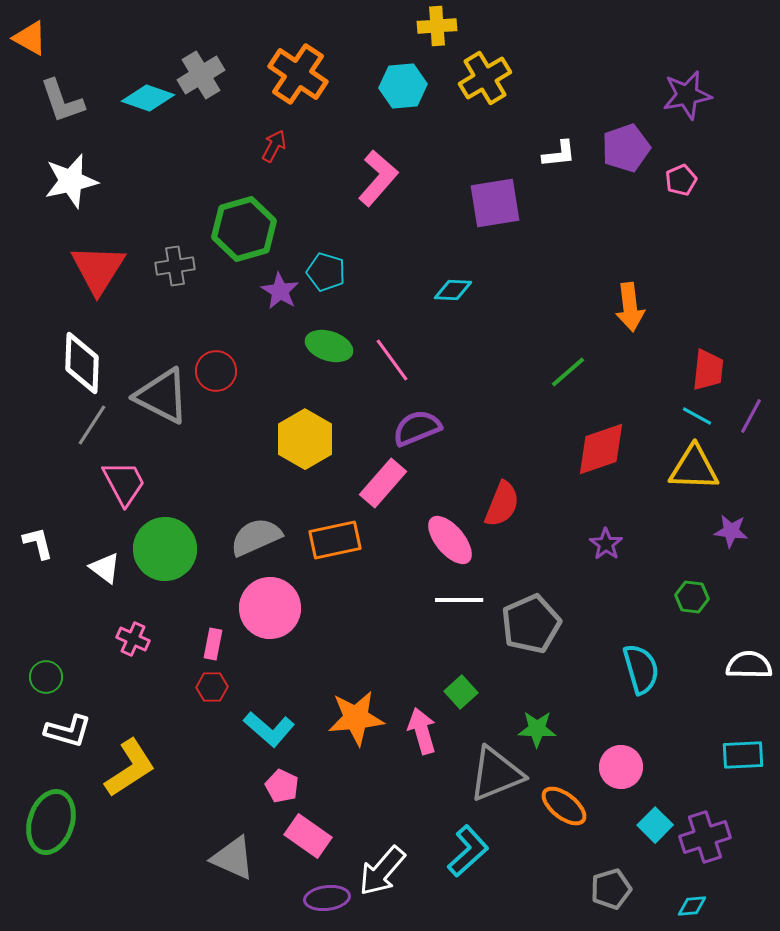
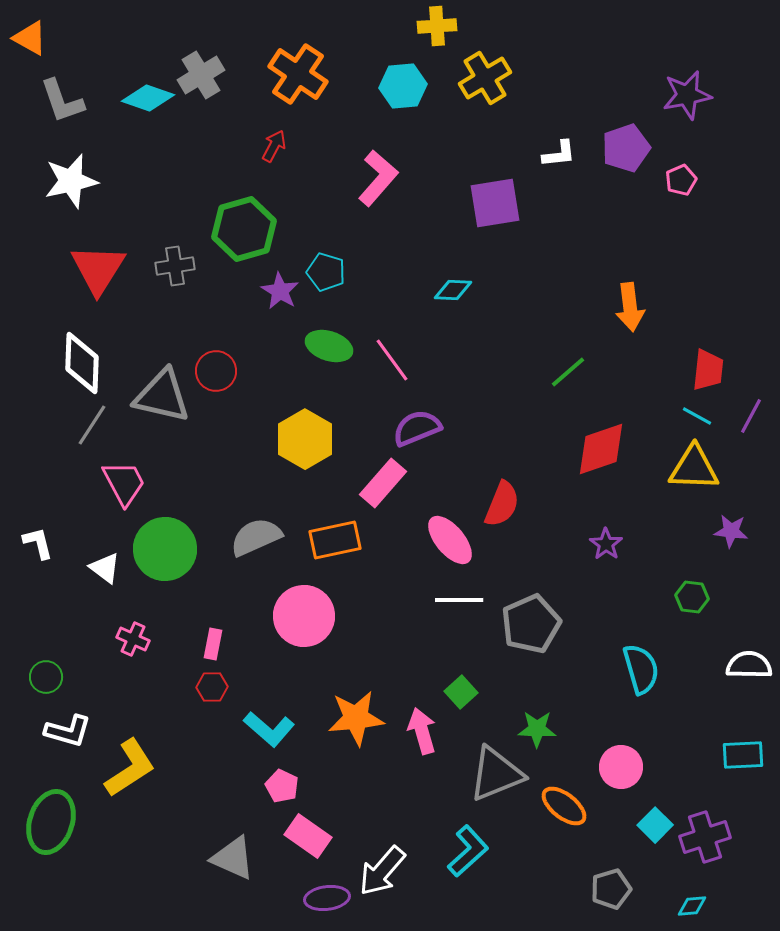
gray triangle at (162, 396): rotated 14 degrees counterclockwise
pink circle at (270, 608): moved 34 px right, 8 px down
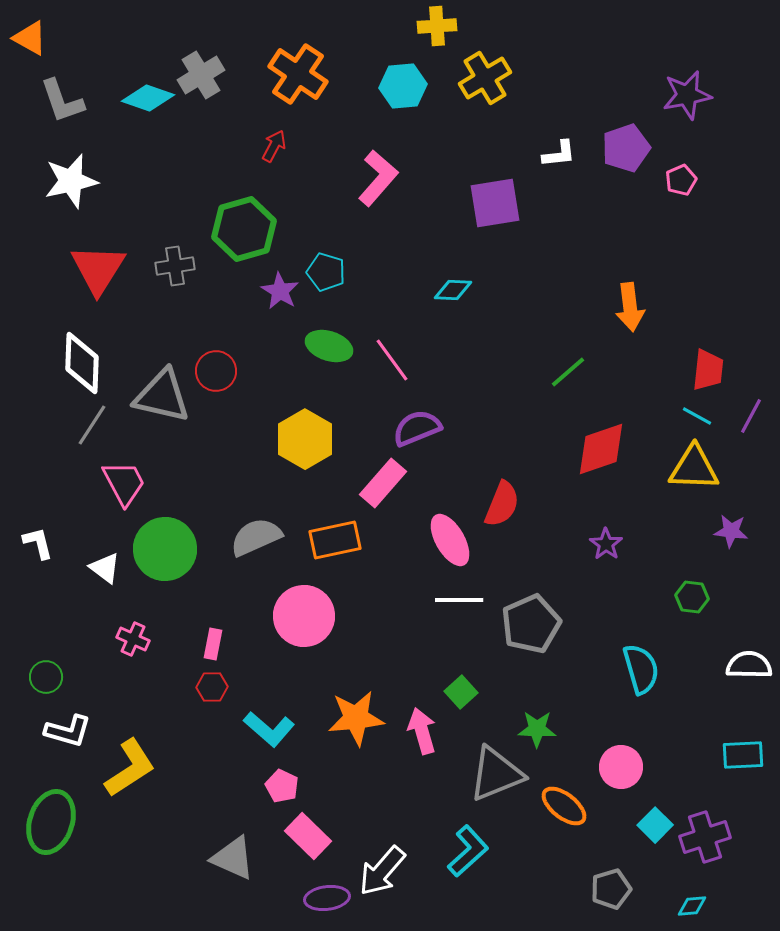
pink ellipse at (450, 540): rotated 10 degrees clockwise
pink rectangle at (308, 836): rotated 9 degrees clockwise
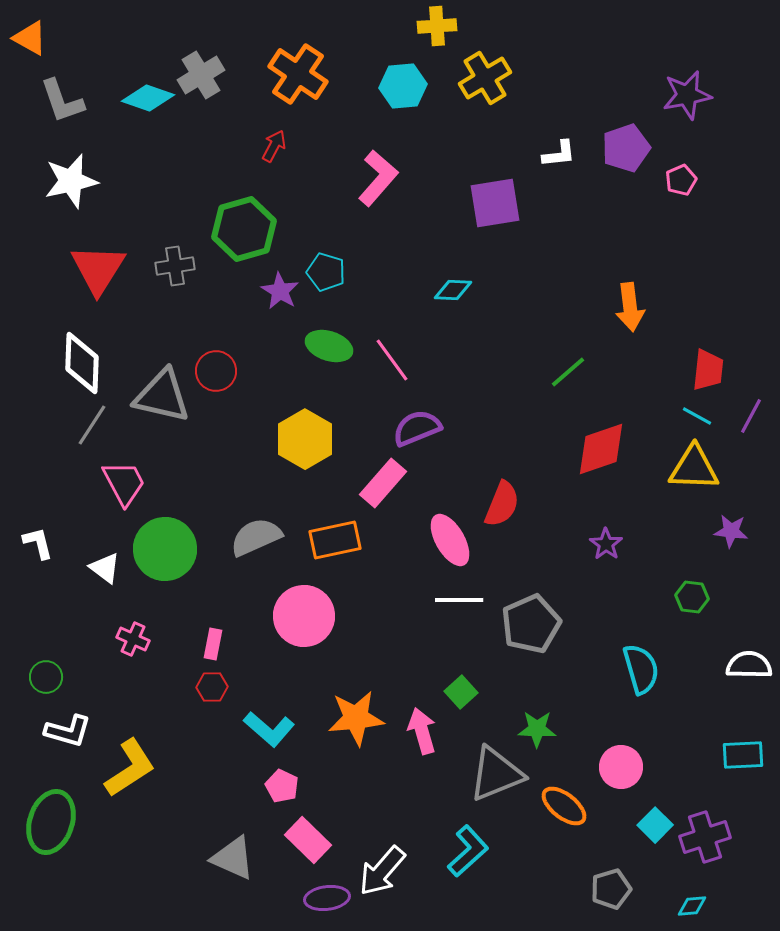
pink rectangle at (308, 836): moved 4 px down
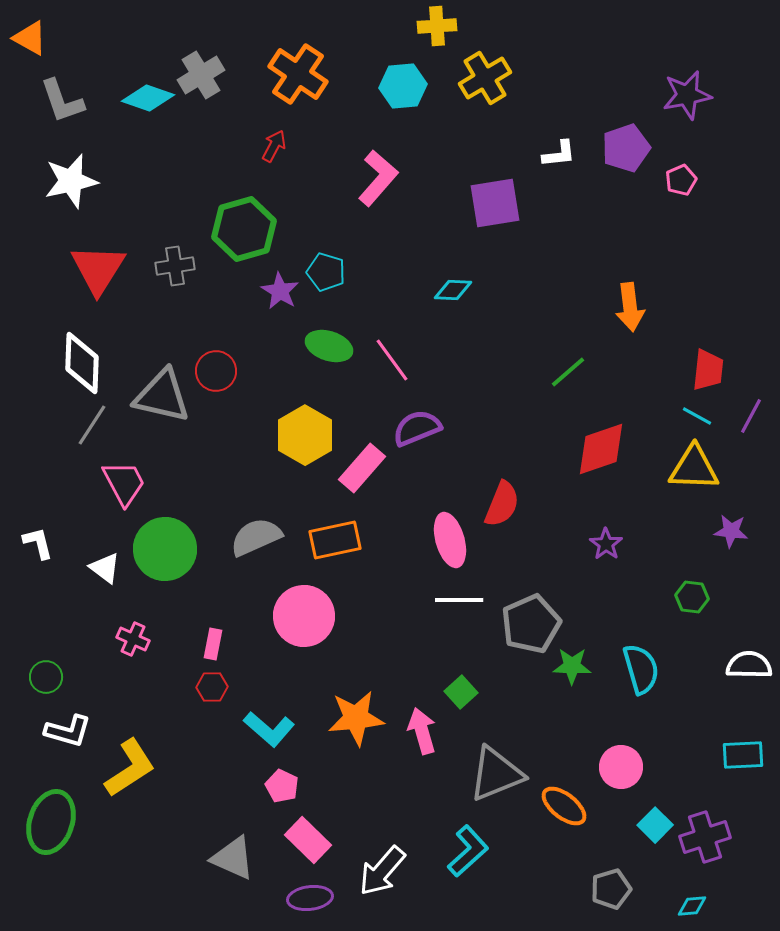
yellow hexagon at (305, 439): moved 4 px up
pink rectangle at (383, 483): moved 21 px left, 15 px up
pink ellipse at (450, 540): rotated 14 degrees clockwise
green star at (537, 729): moved 35 px right, 63 px up
purple ellipse at (327, 898): moved 17 px left
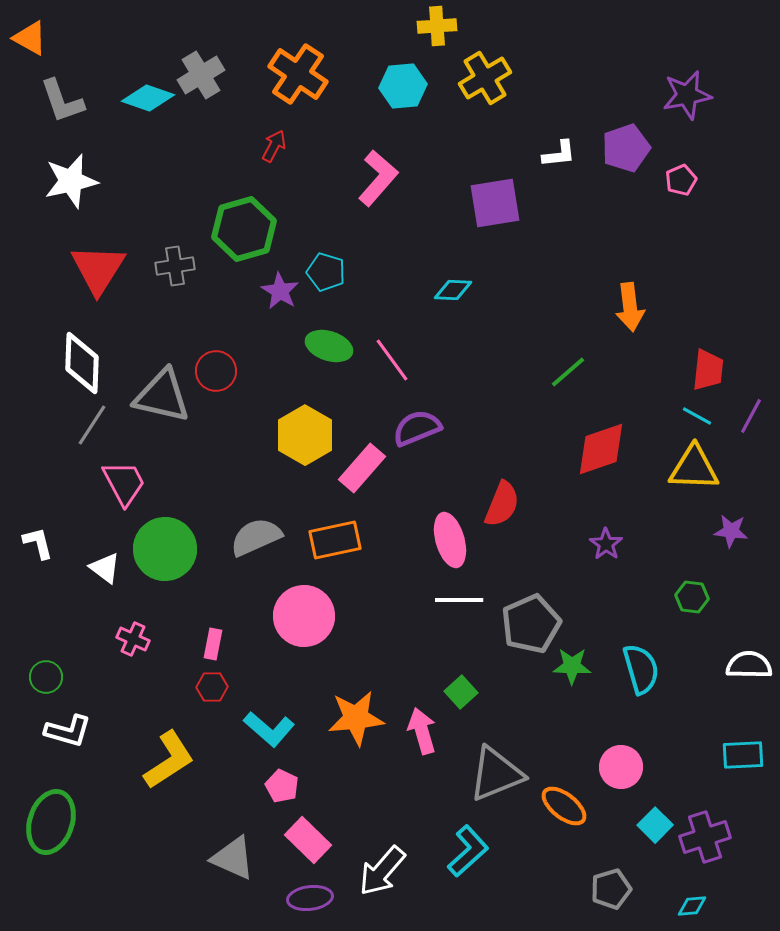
yellow L-shape at (130, 768): moved 39 px right, 8 px up
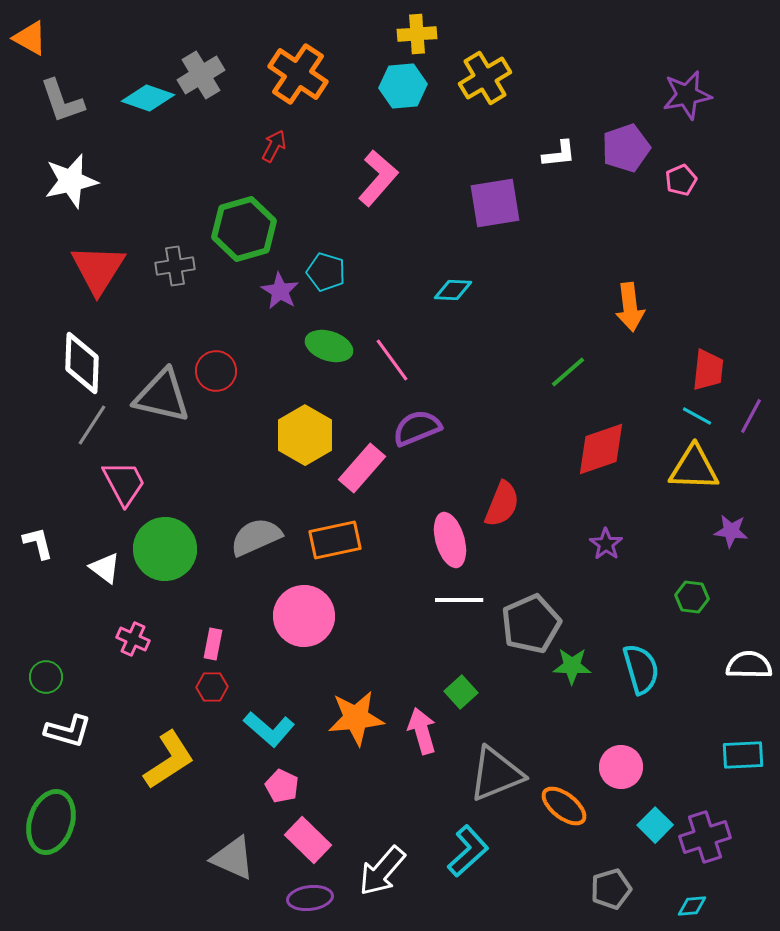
yellow cross at (437, 26): moved 20 px left, 8 px down
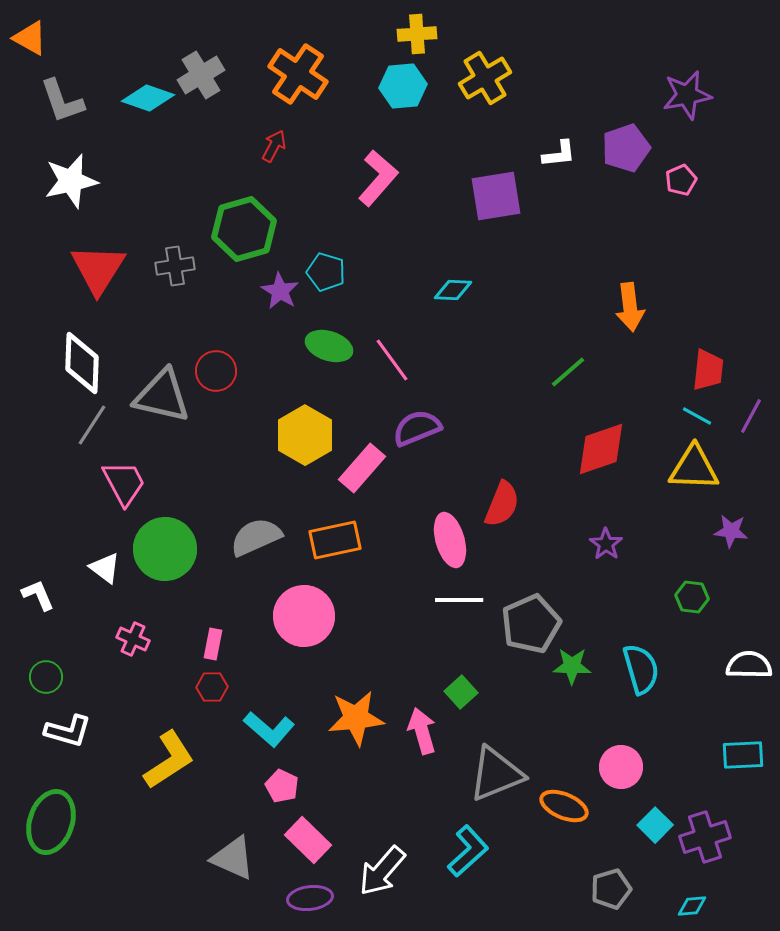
purple square at (495, 203): moved 1 px right, 7 px up
white L-shape at (38, 543): moved 52 px down; rotated 9 degrees counterclockwise
orange ellipse at (564, 806): rotated 15 degrees counterclockwise
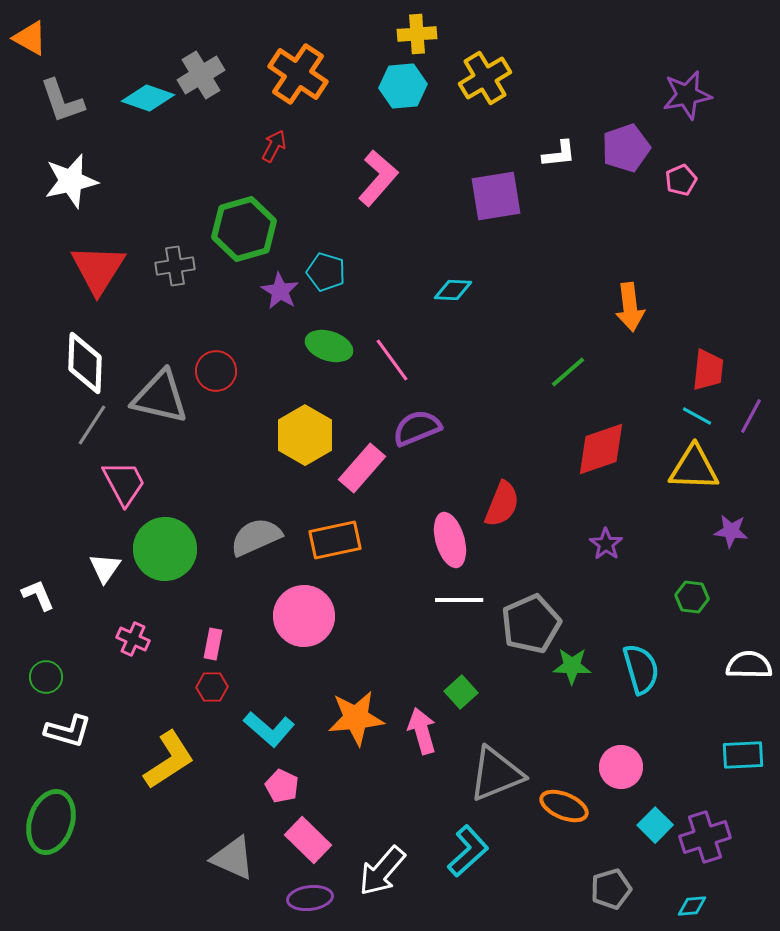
white diamond at (82, 363): moved 3 px right
gray triangle at (162, 396): moved 2 px left, 1 px down
white triangle at (105, 568): rotated 28 degrees clockwise
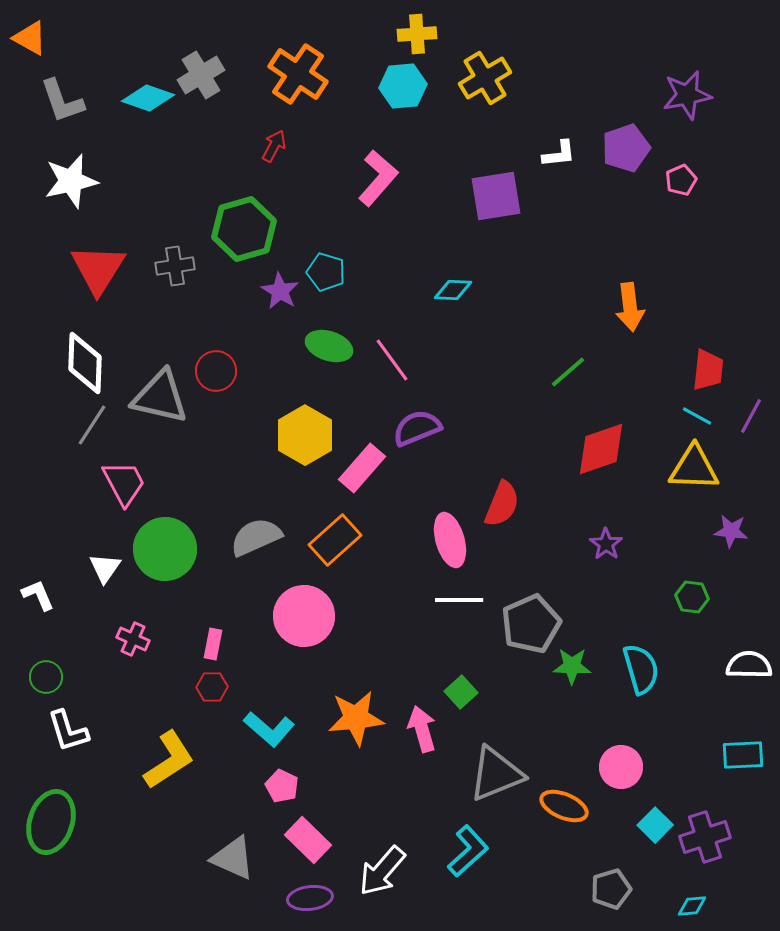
orange rectangle at (335, 540): rotated 30 degrees counterclockwise
white L-shape at (68, 731): rotated 57 degrees clockwise
pink arrow at (422, 731): moved 2 px up
